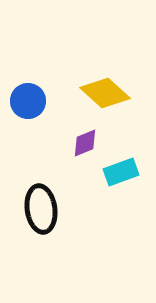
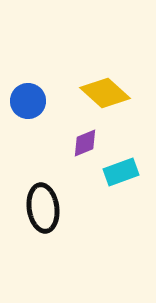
black ellipse: moved 2 px right, 1 px up
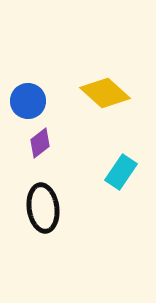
purple diamond: moved 45 px left; rotated 16 degrees counterclockwise
cyan rectangle: rotated 36 degrees counterclockwise
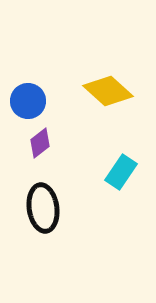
yellow diamond: moved 3 px right, 2 px up
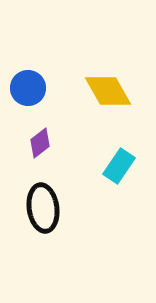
yellow diamond: rotated 18 degrees clockwise
blue circle: moved 13 px up
cyan rectangle: moved 2 px left, 6 px up
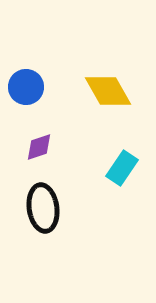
blue circle: moved 2 px left, 1 px up
purple diamond: moved 1 px left, 4 px down; rotated 20 degrees clockwise
cyan rectangle: moved 3 px right, 2 px down
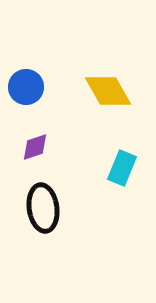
purple diamond: moved 4 px left
cyan rectangle: rotated 12 degrees counterclockwise
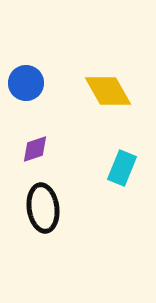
blue circle: moved 4 px up
purple diamond: moved 2 px down
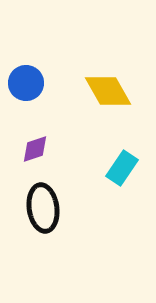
cyan rectangle: rotated 12 degrees clockwise
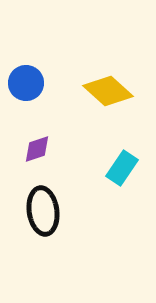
yellow diamond: rotated 18 degrees counterclockwise
purple diamond: moved 2 px right
black ellipse: moved 3 px down
